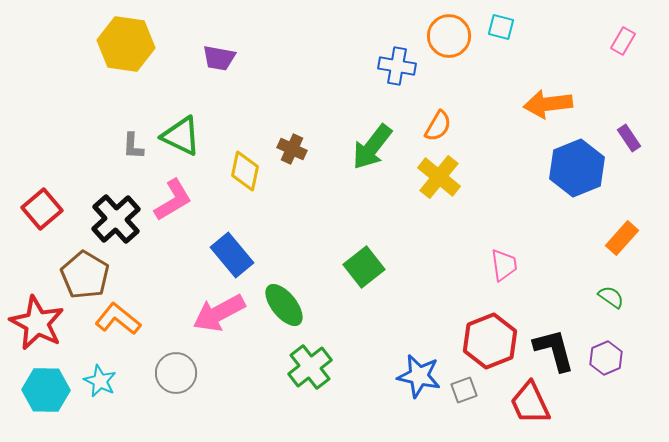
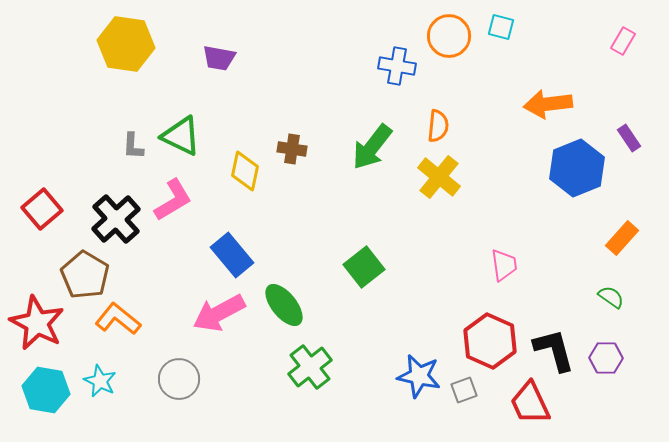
orange semicircle: rotated 24 degrees counterclockwise
brown cross: rotated 16 degrees counterclockwise
red hexagon: rotated 14 degrees counterclockwise
purple hexagon: rotated 24 degrees clockwise
gray circle: moved 3 px right, 6 px down
cyan hexagon: rotated 9 degrees clockwise
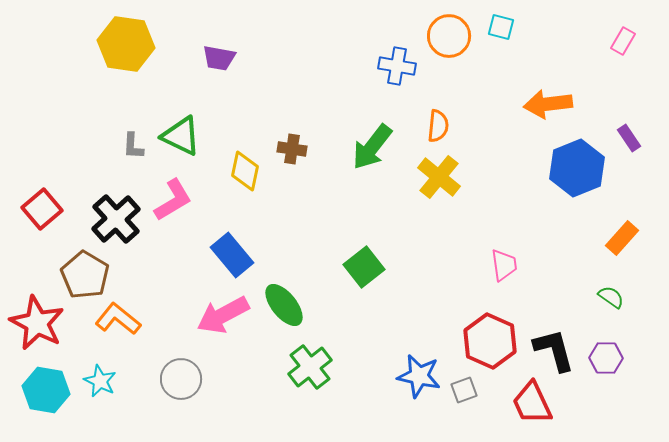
pink arrow: moved 4 px right, 2 px down
gray circle: moved 2 px right
red trapezoid: moved 2 px right
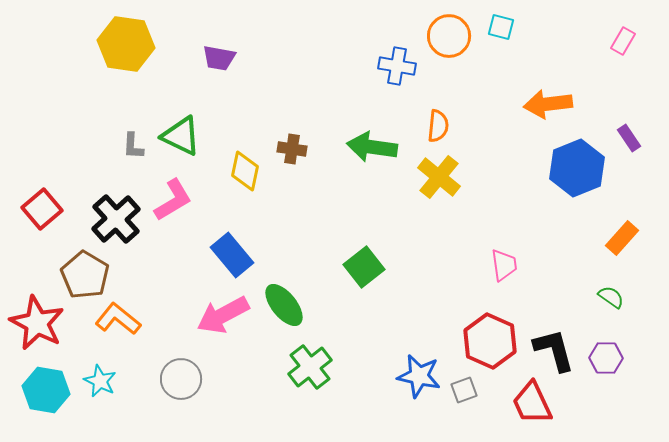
green arrow: rotated 60 degrees clockwise
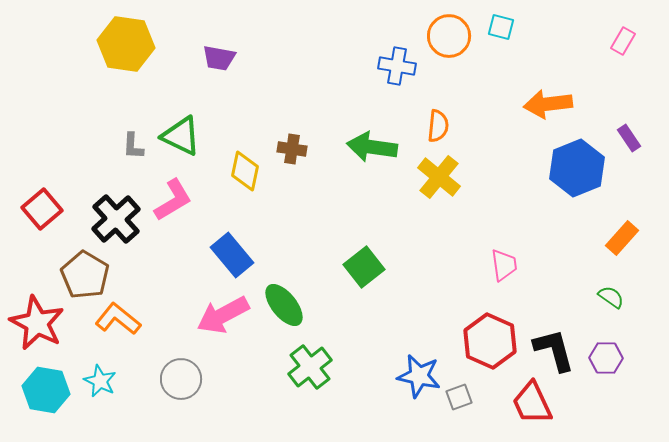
gray square: moved 5 px left, 7 px down
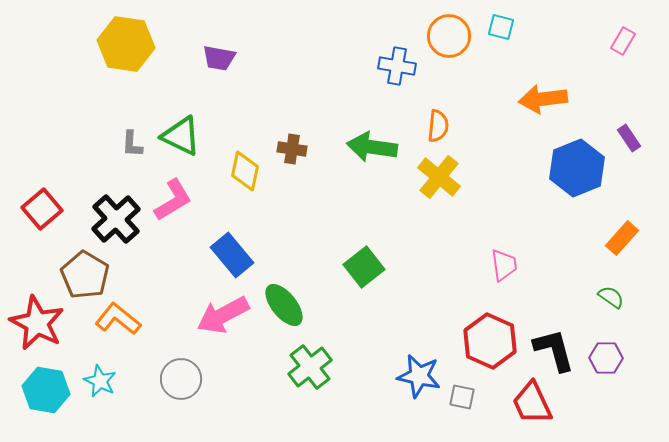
orange arrow: moved 5 px left, 5 px up
gray L-shape: moved 1 px left, 2 px up
gray square: moved 3 px right; rotated 32 degrees clockwise
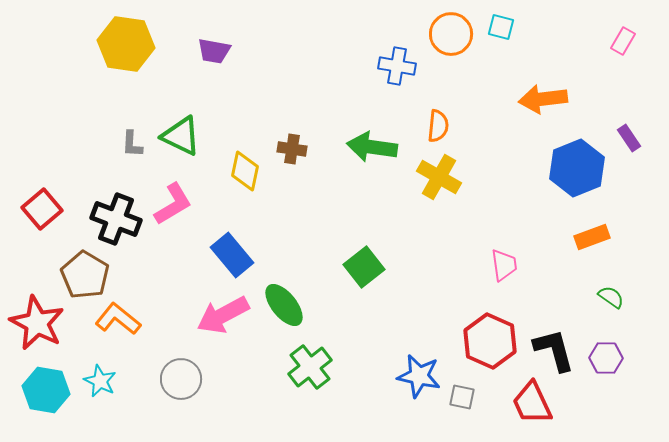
orange circle: moved 2 px right, 2 px up
purple trapezoid: moved 5 px left, 7 px up
yellow cross: rotated 9 degrees counterclockwise
pink L-shape: moved 4 px down
black cross: rotated 27 degrees counterclockwise
orange rectangle: moved 30 px left, 1 px up; rotated 28 degrees clockwise
